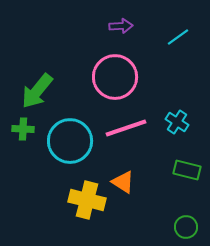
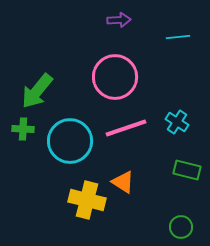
purple arrow: moved 2 px left, 6 px up
cyan line: rotated 30 degrees clockwise
green circle: moved 5 px left
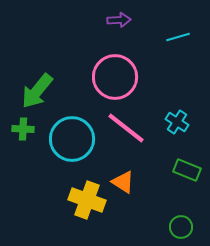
cyan line: rotated 10 degrees counterclockwise
pink line: rotated 57 degrees clockwise
cyan circle: moved 2 px right, 2 px up
green rectangle: rotated 8 degrees clockwise
yellow cross: rotated 6 degrees clockwise
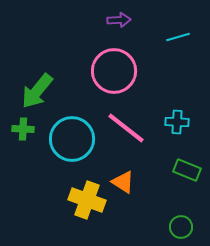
pink circle: moved 1 px left, 6 px up
cyan cross: rotated 30 degrees counterclockwise
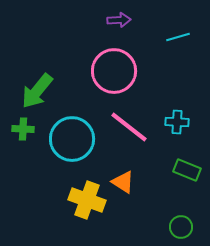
pink line: moved 3 px right, 1 px up
